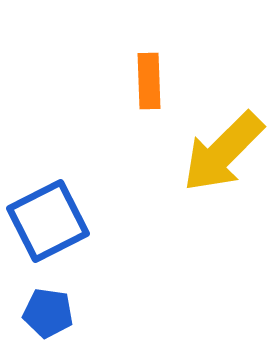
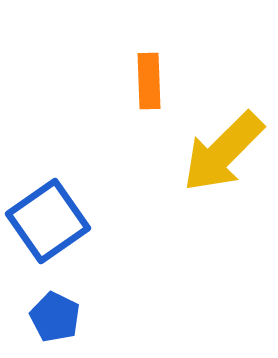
blue square: rotated 8 degrees counterclockwise
blue pentagon: moved 7 px right, 4 px down; rotated 18 degrees clockwise
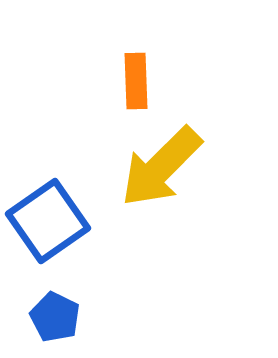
orange rectangle: moved 13 px left
yellow arrow: moved 62 px left, 15 px down
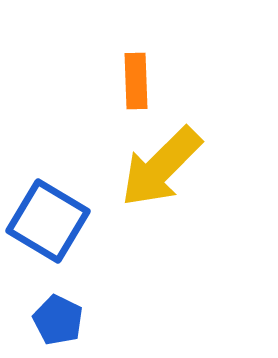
blue square: rotated 24 degrees counterclockwise
blue pentagon: moved 3 px right, 3 px down
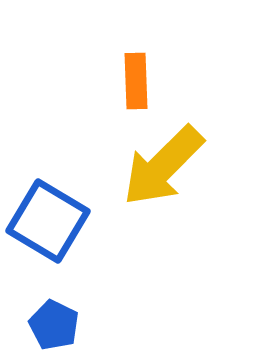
yellow arrow: moved 2 px right, 1 px up
blue pentagon: moved 4 px left, 5 px down
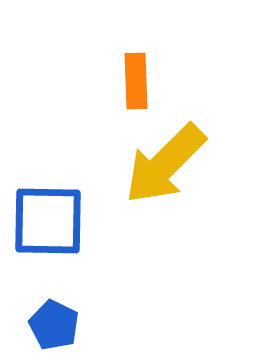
yellow arrow: moved 2 px right, 2 px up
blue square: rotated 30 degrees counterclockwise
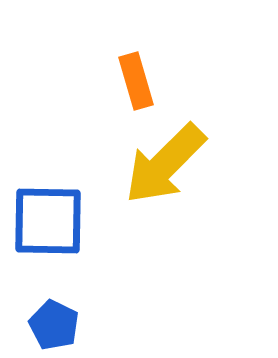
orange rectangle: rotated 14 degrees counterclockwise
